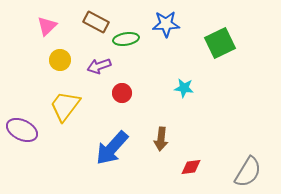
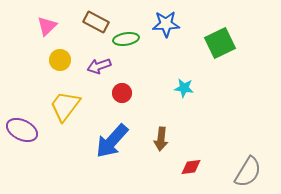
blue arrow: moved 7 px up
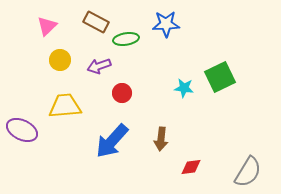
green square: moved 34 px down
yellow trapezoid: rotated 48 degrees clockwise
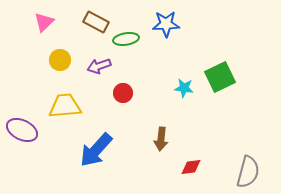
pink triangle: moved 3 px left, 4 px up
red circle: moved 1 px right
blue arrow: moved 16 px left, 9 px down
gray semicircle: rotated 16 degrees counterclockwise
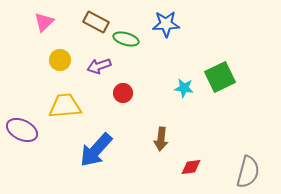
green ellipse: rotated 25 degrees clockwise
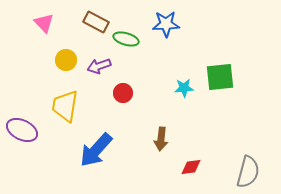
pink triangle: moved 1 px down; rotated 30 degrees counterclockwise
yellow circle: moved 6 px right
green square: rotated 20 degrees clockwise
cyan star: rotated 12 degrees counterclockwise
yellow trapezoid: rotated 76 degrees counterclockwise
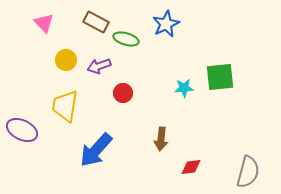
blue star: rotated 24 degrees counterclockwise
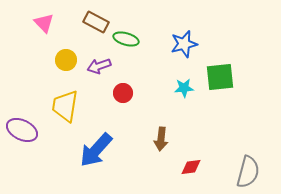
blue star: moved 18 px right, 20 px down; rotated 12 degrees clockwise
